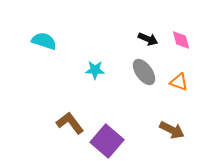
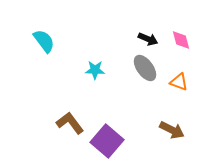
cyan semicircle: rotated 35 degrees clockwise
gray ellipse: moved 1 px right, 4 px up
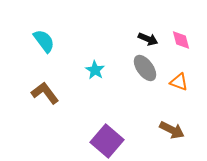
cyan star: rotated 30 degrees clockwise
brown L-shape: moved 25 px left, 30 px up
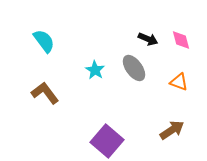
gray ellipse: moved 11 px left
brown arrow: rotated 60 degrees counterclockwise
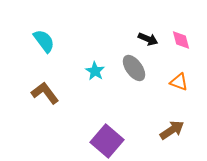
cyan star: moved 1 px down
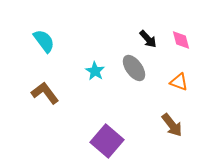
black arrow: rotated 24 degrees clockwise
brown arrow: moved 5 px up; rotated 85 degrees clockwise
